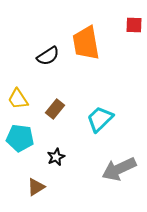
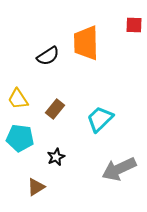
orange trapezoid: rotated 9 degrees clockwise
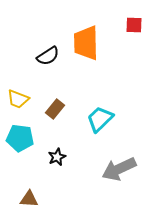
yellow trapezoid: rotated 35 degrees counterclockwise
black star: moved 1 px right
brown triangle: moved 7 px left, 12 px down; rotated 36 degrees clockwise
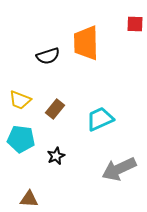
red square: moved 1 px right, 1 px up
black semicircle: rotated 15 degrees clockwise
yellow trapezoid: moved 2 px right, 1 px down
cyan trapezoid: rotated 20 degrees clockwise
cyan pentagon: moved 1 px right, 1 px down
black star: moved 1 px left, 1 px up
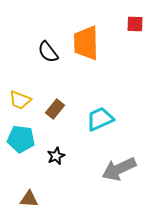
black semicircle: moved 4 px up; rotated 70 degrees clockwise
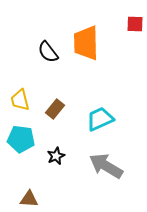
yellow trapezoid: rotated 55 degrees clockwise
gray arrow: moved 13 px left, 3 px up; rotated 56 degrees clockwise
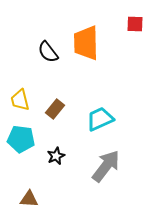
gray arrow: rotated 96 degrees clockwise
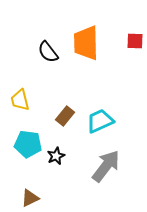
red square: moved 17 px down
brown rectangle: moved 10 px right, 7 px down
cyan trapezoid: moved 2 px down
cyan pentagon: moved 7 px right, 5 px down
brown triangle: moved 1 px right, 1 px up; rotated 30 degrees counterclockwise
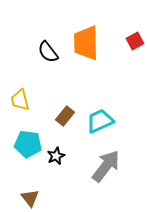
red square: rotated 30 degrees counterclockwise
brown triangle: rotated 42 degrees counterclockwise
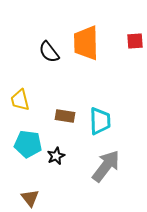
red square: rotated 24 degrees clockwise
black semicircle: moved 1 px right
brown rectangle: rotated 60 degrees clockwise
cyan trapezoid: rotated 112 degrees clockwise
